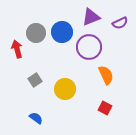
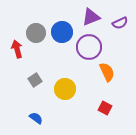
orange semicircle: moved 1 px right, 3 px up
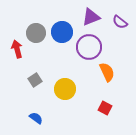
purple semicircle: moved 1 px up; rotated 63 degrees clockwise
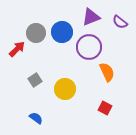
red arrow: rotated 60 degrees clockwise
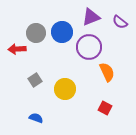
red arrow: rotated 138 degrees counterclockwise
blue semicircle: rotated 16 degrees counterclockwise
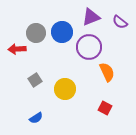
blue semicircle: rotated 128 degrees clockwise
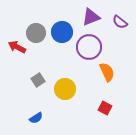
red arrow: moved 2 px up; rotated 30 degrees clockwise
gray square: moved 3 px right
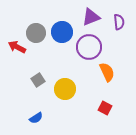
purple semicircle: moved 1 px left; rotated 133 degrees counterclockwise
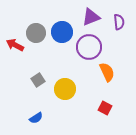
red arrow: moved 2 px left, 2 px up
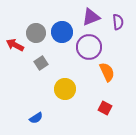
purple semicircle: moved 1 px left
gray square: moved 3 px right, 17 px up
